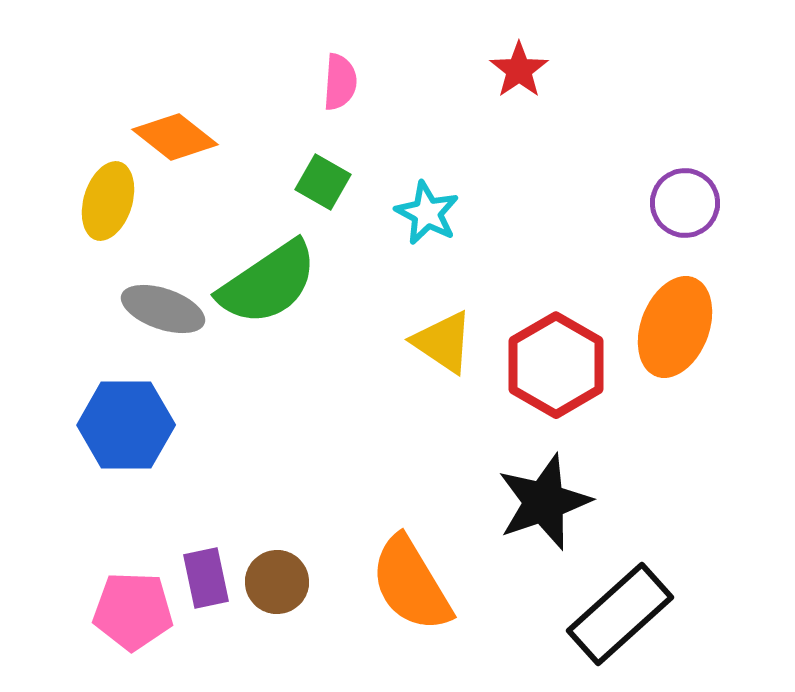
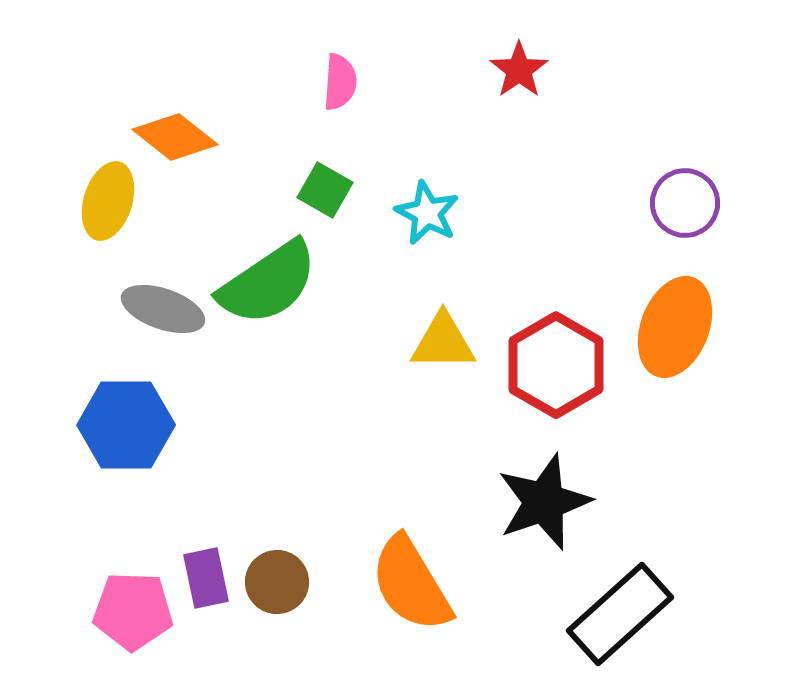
green square: moved 2 px right, 8 px down
yellow triangle: rotated 34 degrees counterclockwise
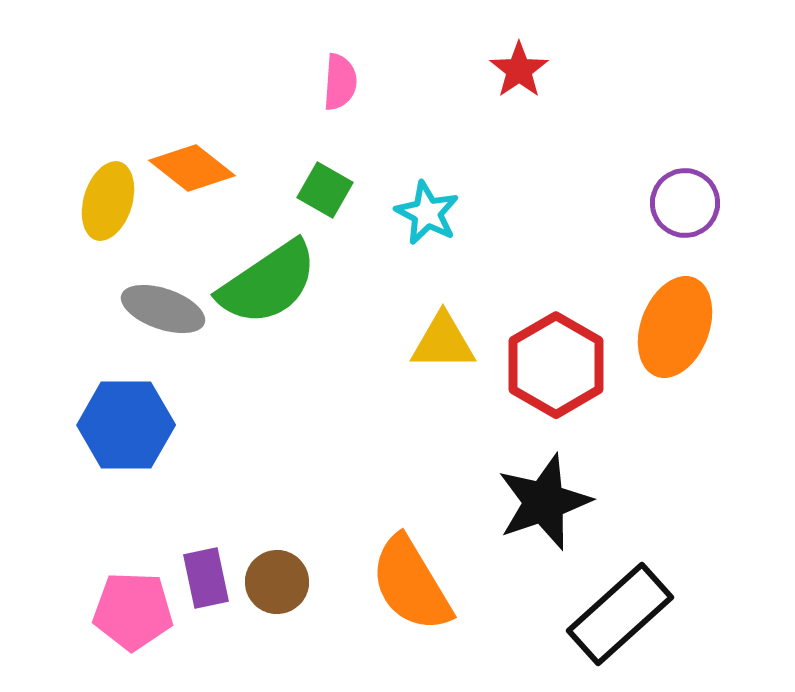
orange diamond: moved 17 px right, 31 px down
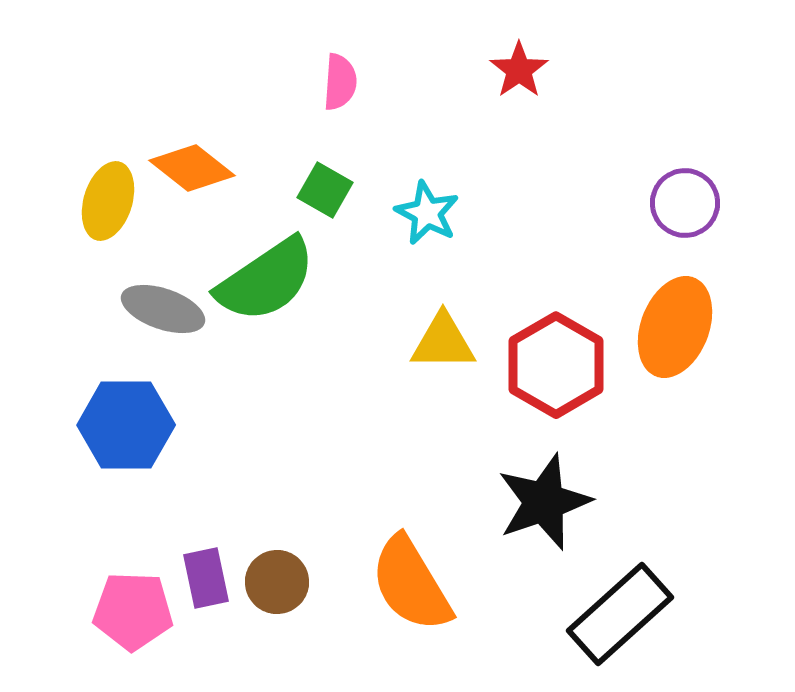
green semicircle: moved 2 px left, 3 px up
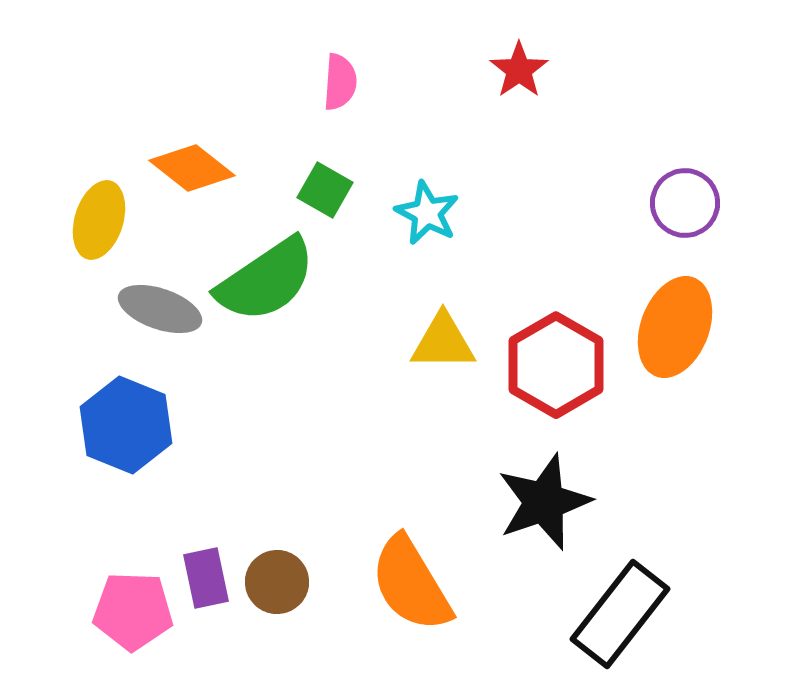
yellow ellipse: moved 9 px left, 19 px down
gray ellipse: moved 3 px left
blue hexagon: rotated 22 degrees clockwise
black rectangle: rotated 10 degrees counterclockwise
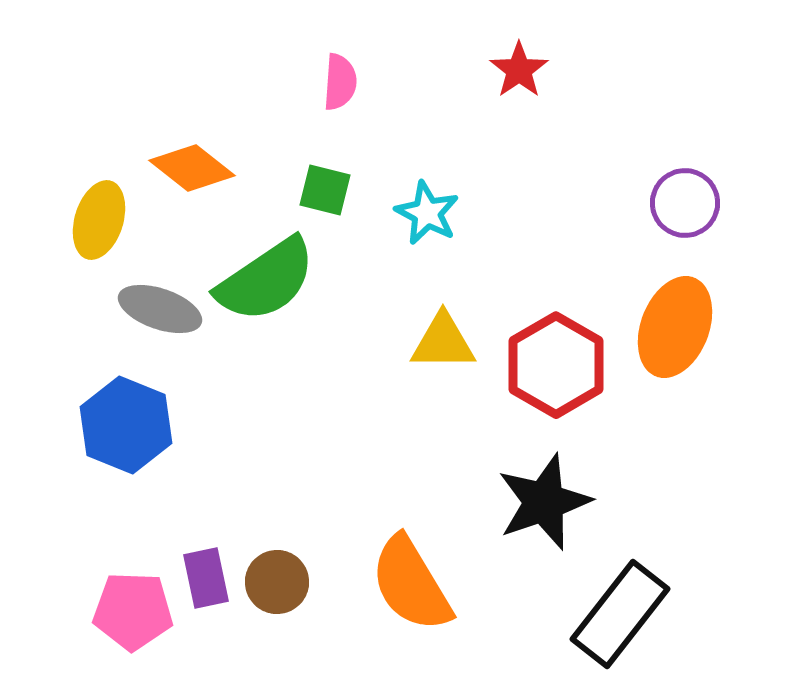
green square: rotated 16 degrees counterclockwise
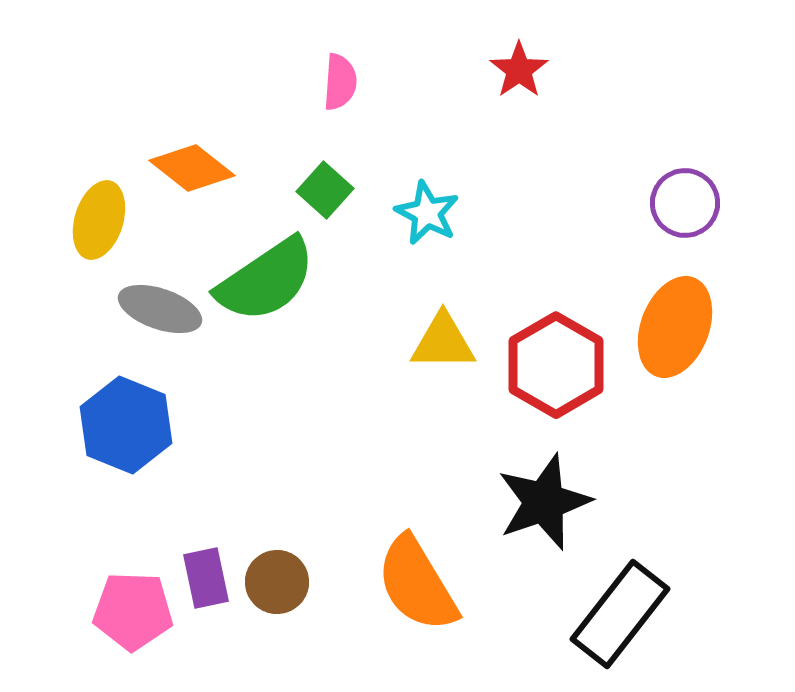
green square: rotated 28 degrees clockwise
orange semicircle: moved 6 px right
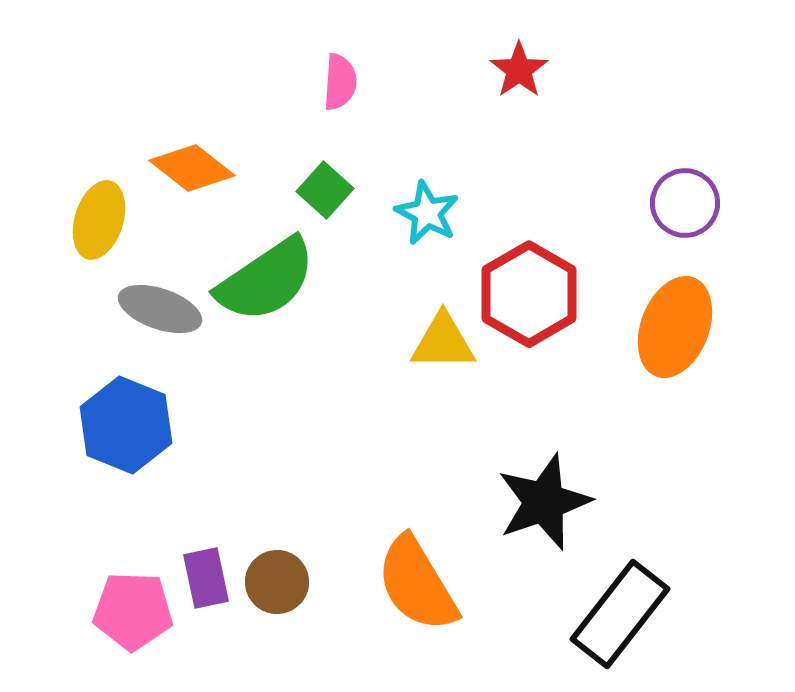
red hexagon: moved 27 px left, 71 px up
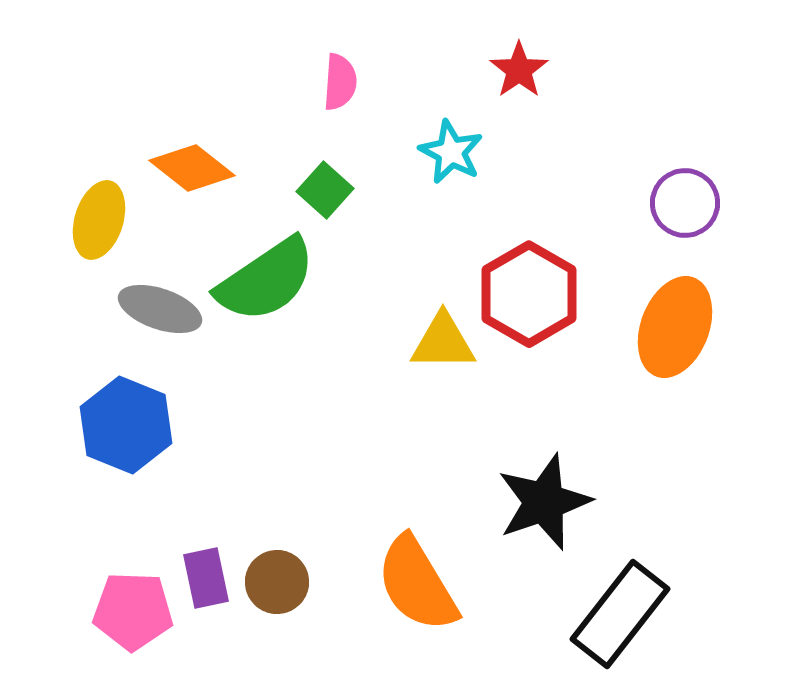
cyan star: moved 24 px right, 61 px up
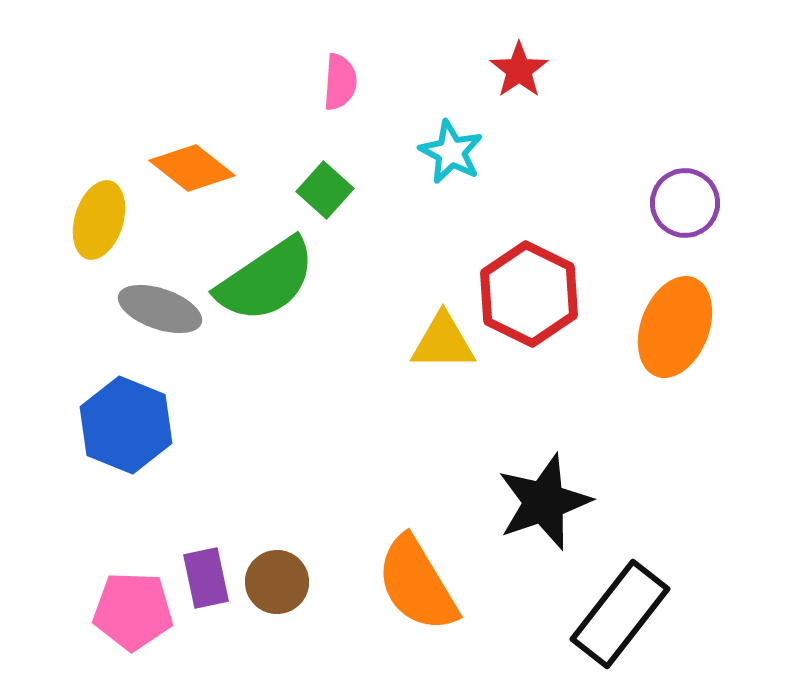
red hexagon: rotated 4 degrees counterclockwise
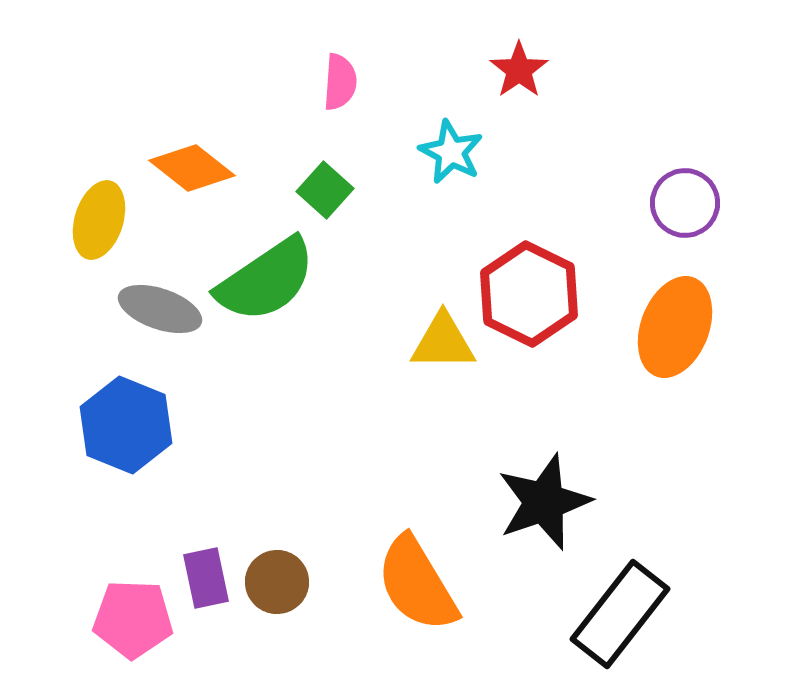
pink pentagon: moved 8 px down
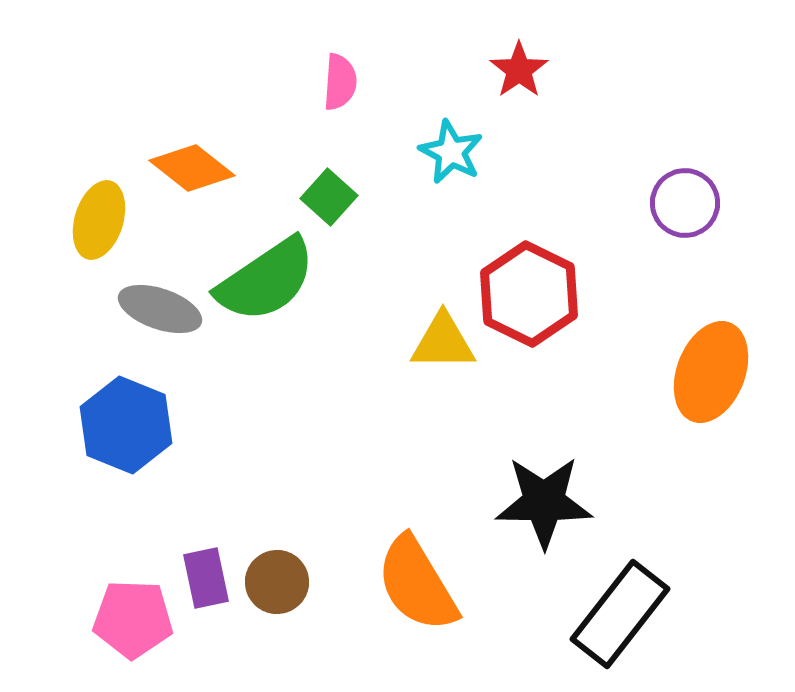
green square: moved 4 px right, 7 px down
orange ellipse: moved 36 px right, 45 px down
black star: rotated 20 degrees clockwise
